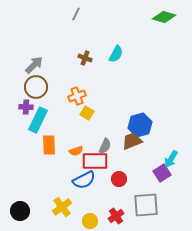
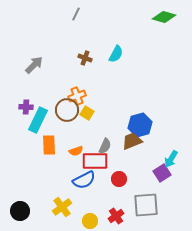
brown circle: moved 31 px right, 23 px down
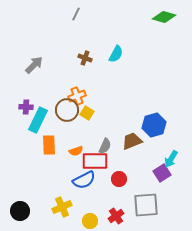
blue hexagon: moved 14 px right
yellow cross: rotated 12 degrees clockwise
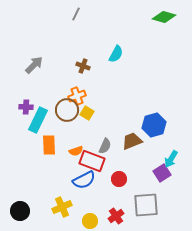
brown cross: moved 2 px left, 8 px down
red rectangle: moved 3 px left; rotated 20 degrees clockwise
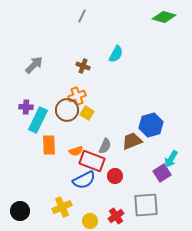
gray line: moved 6 px right, 2 px down
blue hexagon: moved 3 px left
red circle: moved 4 px left, 3 px up
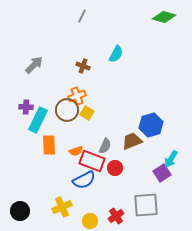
red circle: moved 8 px up
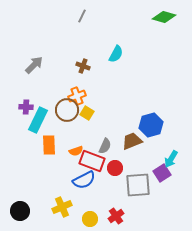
gray square: moved 8 px left, 20 px up
yellow circle: moved 2 px up
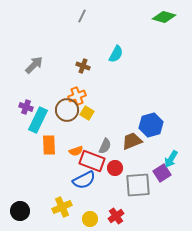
purple cross: rotated 16 degrees clockwise
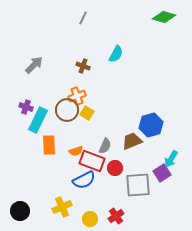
gray line: moved 1 px right, 2 px down
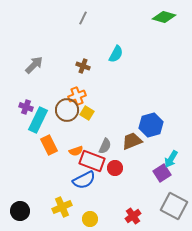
orange rectangle: rotated 24 degrees counterclockwise
gray square: moved 36 px right, 21 px down; rotated 32 degrees clockwise
red cross: moved 17 px right
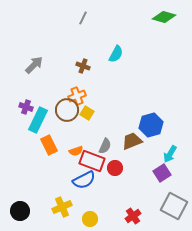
cyan arrow: moved 1 px left, 5 px up
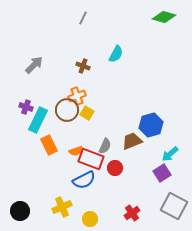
cyan arrow: rotated 18 degrees clockwise
red rectangle: moved 1 px left, 2 px up
red cross: moved 1 px left, 3 px up
